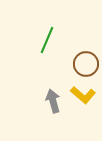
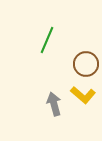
gray arrow: moved 1 px right, 3 px down
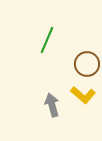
brown circle: moved 1 px right
gray arrow: moved 2 px left, 1 px down
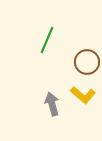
brown circle: moved 2 px up
gray arrow: moved 1 px up
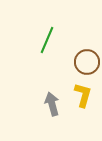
yellow L-shape: rotated 115 degrees counterclockwise
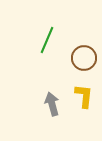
brown circle: moved 3 px left, 4 px up
yellow L-shape: moved 1 px right, 1 px down; rotated 10 degrees counterclockwise
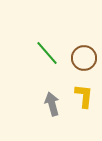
green line: moved 13 px down; rotated 64 degrees counterclockwise
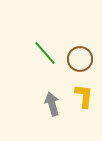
green line: moved 2 px left
brown circle: moved 4 px left, 1 px down
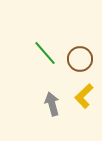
yellow L-shape: rotated 140 degrees counterclockwise
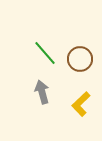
yellow L-shape: moved 3 px left, 8 px down
gray arrow: moved 10 px left, 12 px up
